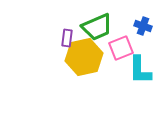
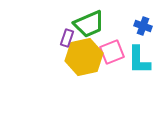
green trapezoid: moved 8 px left, 3 px up
purple rectangle: rotated 12 degrees clockwise
pink square: moved 9 px left, 4 px down
cyan L-shape: moved 1 px left, 10 px up
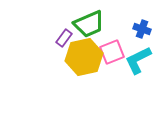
blue cross: moved 1 px left, 3 px down
purple rectangle: moved 3 px left; rotated 18 degrees clockwise
cyan L-shape: moved 1 px left; rotated 64 degrees clockwise
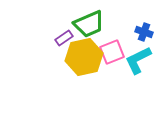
blue cross: moved 2 px right, 3 px down
purple rectangle: rotated 18 degrees clockwise
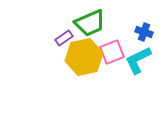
green trapezoid: moved 1 px right, 1 px up
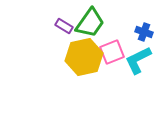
green trapezoid: rotated 32 degrees counterclockwise
purple rectangle: moved 12 px up; rotated 66 degrees clockwise
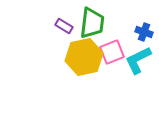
green trapezoid: moved 2 px right; rotated 28 degrees counterclockwise
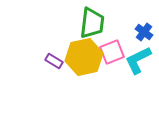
purple rectangle: moved 10 px left, 35 px down
blue cross: rotated 18 degrees clockwise
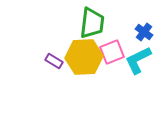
yellow hexagon: rotated 9 degrees clockwise
